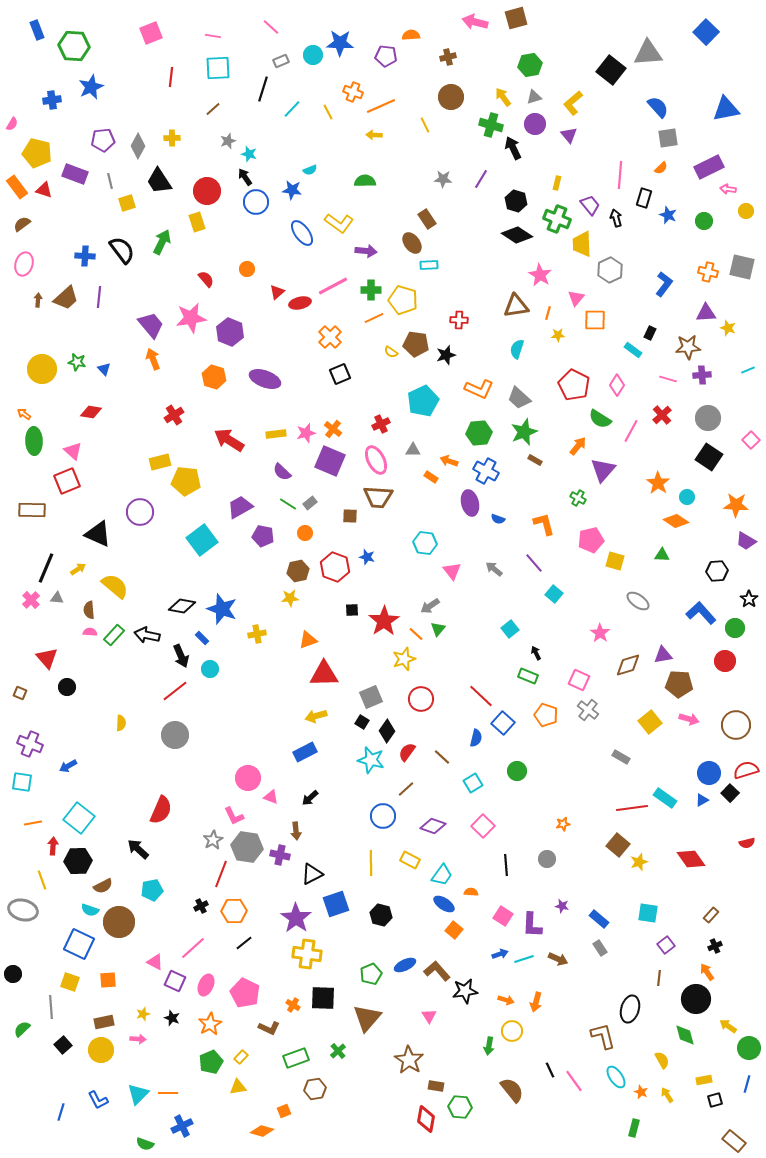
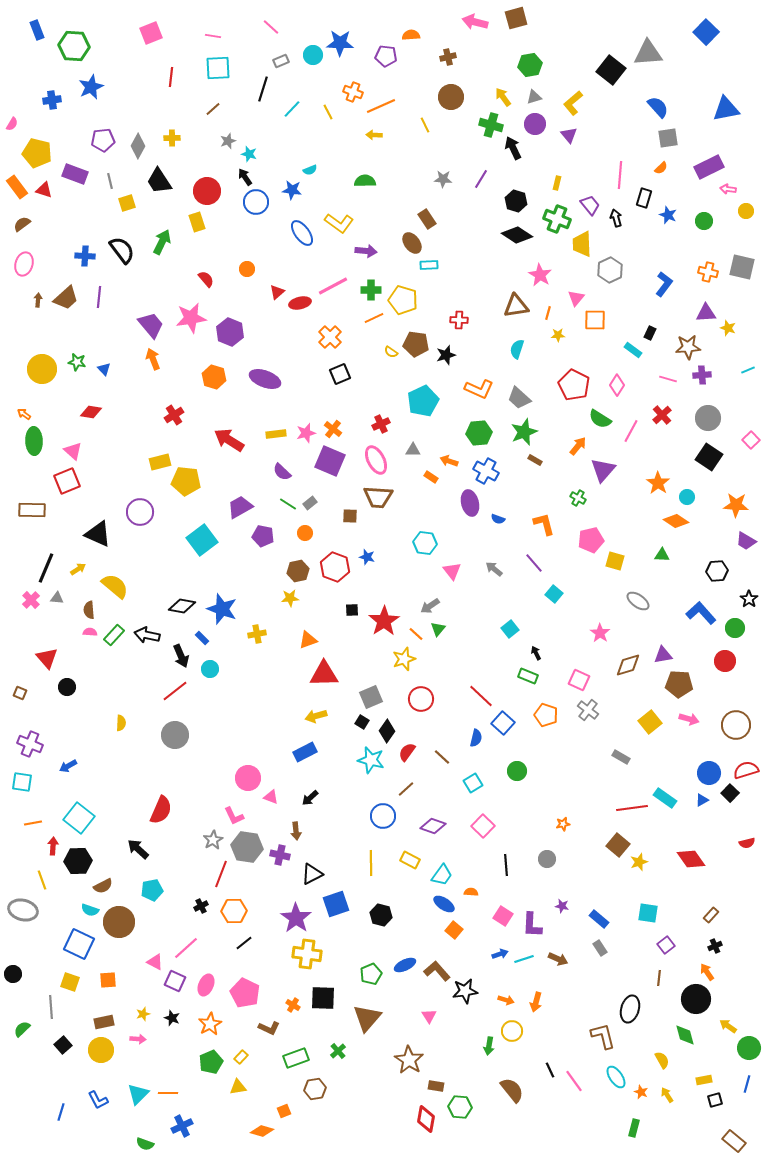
pink line at (193, 948): moved 7 px left
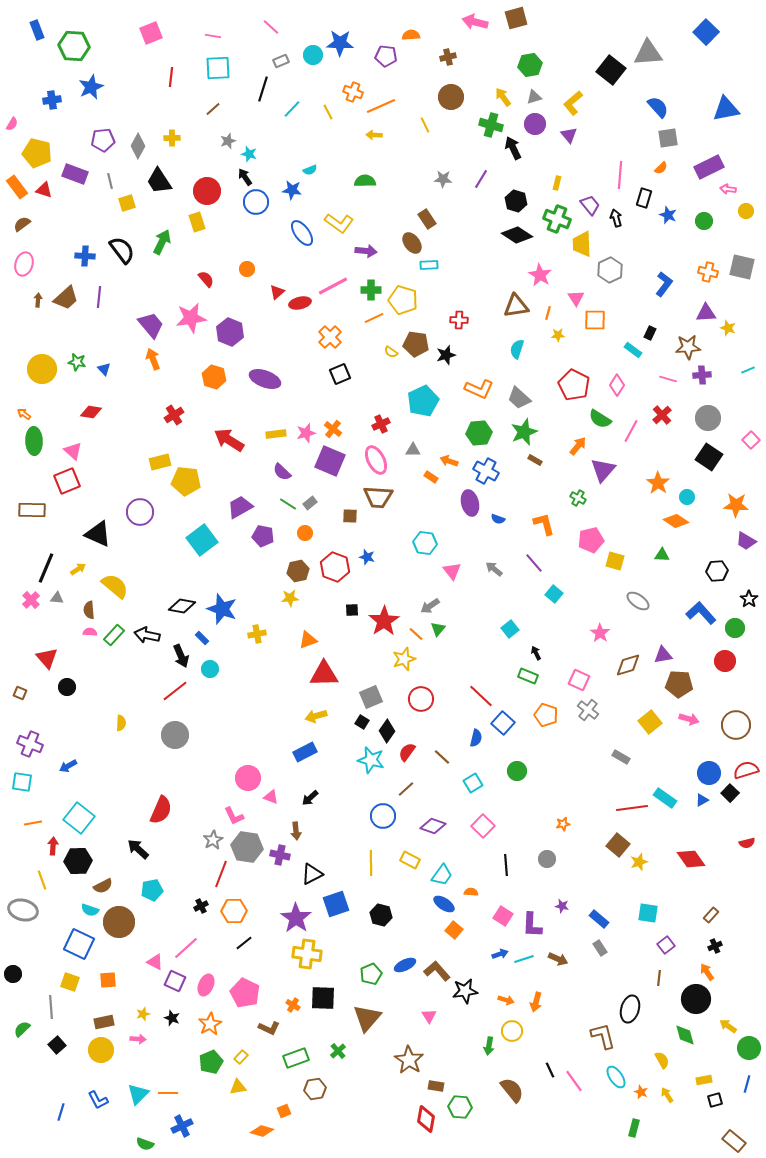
pink triangle at (576, 298): rotated 12 degrees counterclockwise
black square at (63, 1045): moved 6 px left
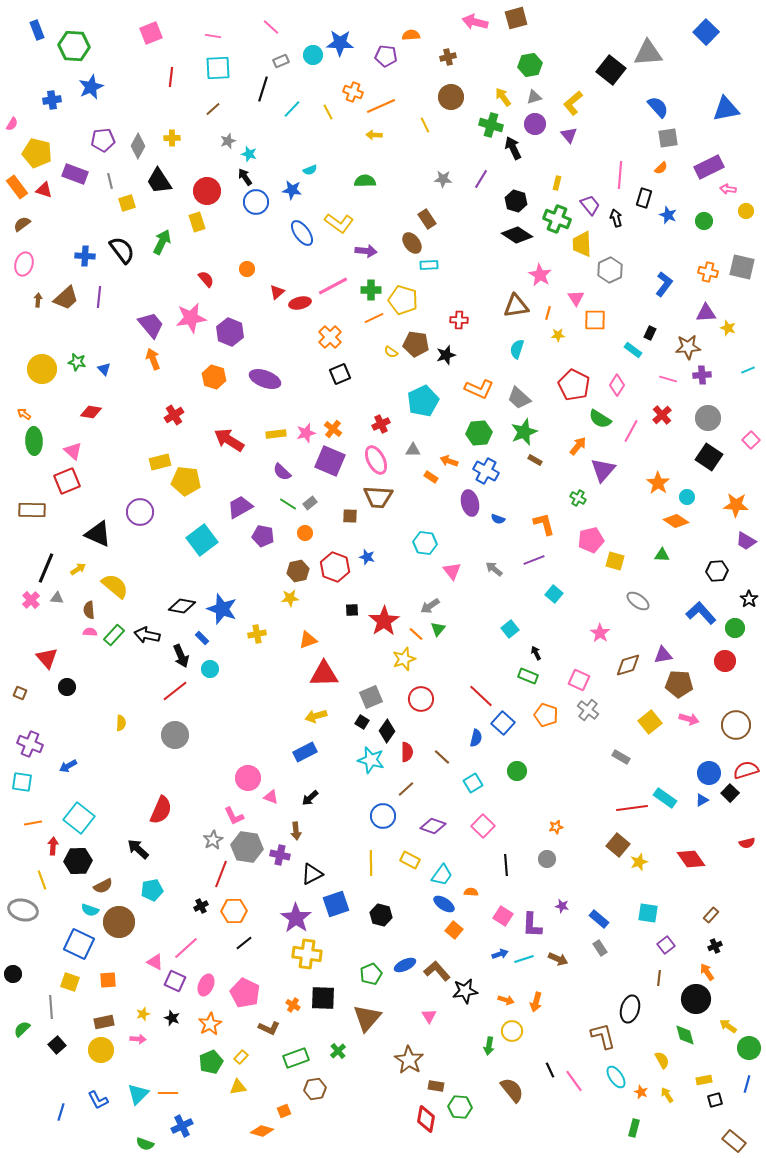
purple line at (534, 563): moved 3 px up; rotated 70 degrees counterclockwise
red semicircle at (407, 752): rotated 144 degrees clockwise
orange star at (563, 824): moved 7 px left, 3 px down
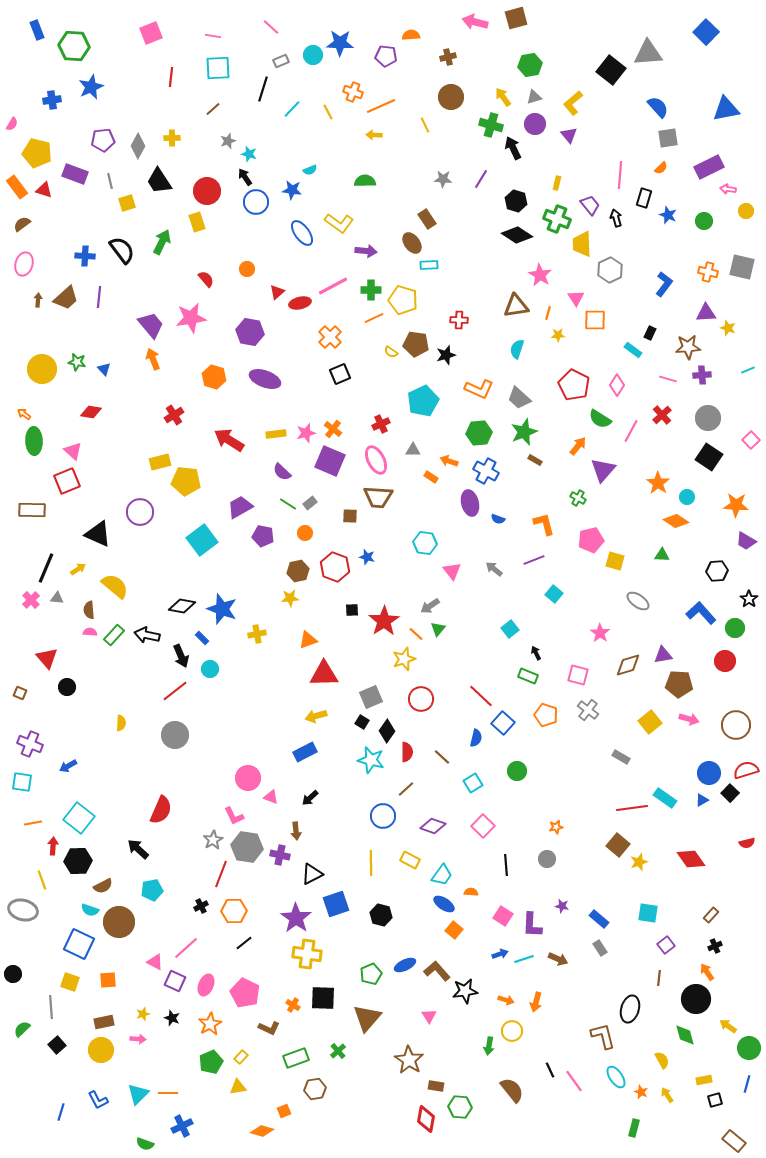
purple hexagon at (230, 332): moved 20 px right; rotated 12 degrees counterclockwise
pink square at (579, 680): moved 1 px left, 5 px up; rotated 10 degrees counterclockwise
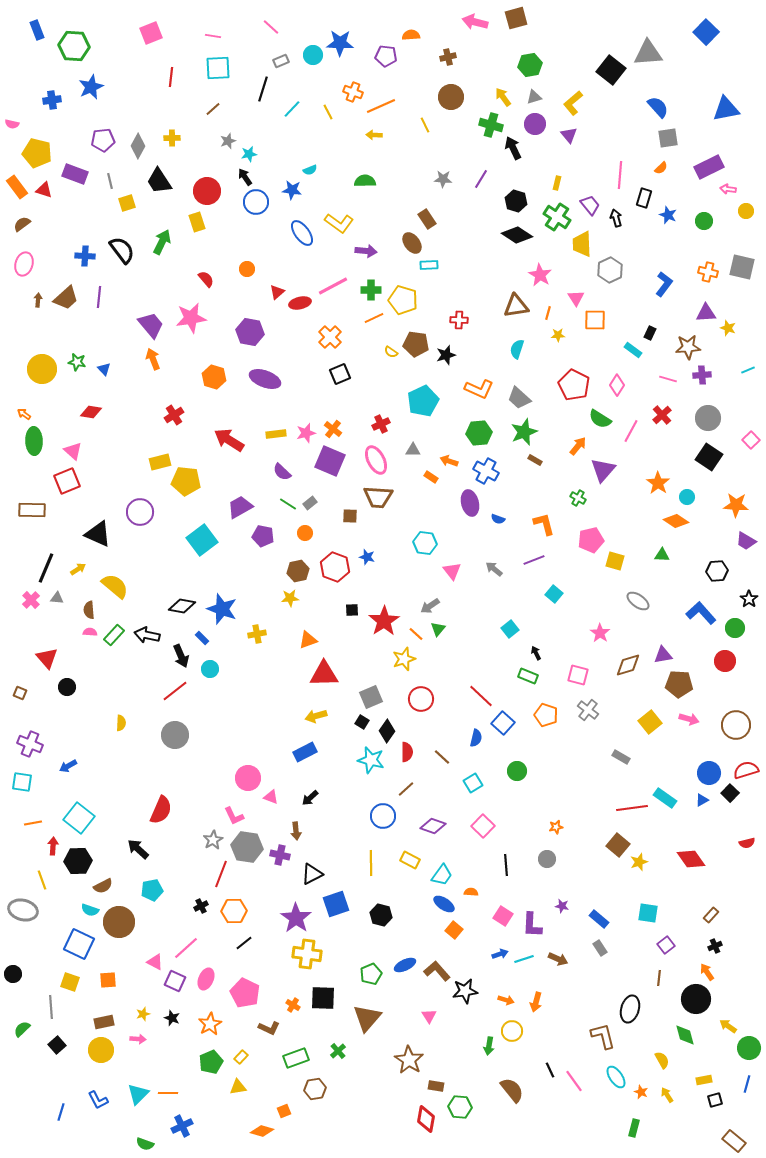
pink semicircle at (12, 124): rotated 72 degrees clockwise
cyan star at (249, 154): rotated 28 degrees counterclockwise
green cross at (557, 219): moved 2 px up; rotated 12 degrees clockwise
pink ellipse at (206, 985): moved 6 px up
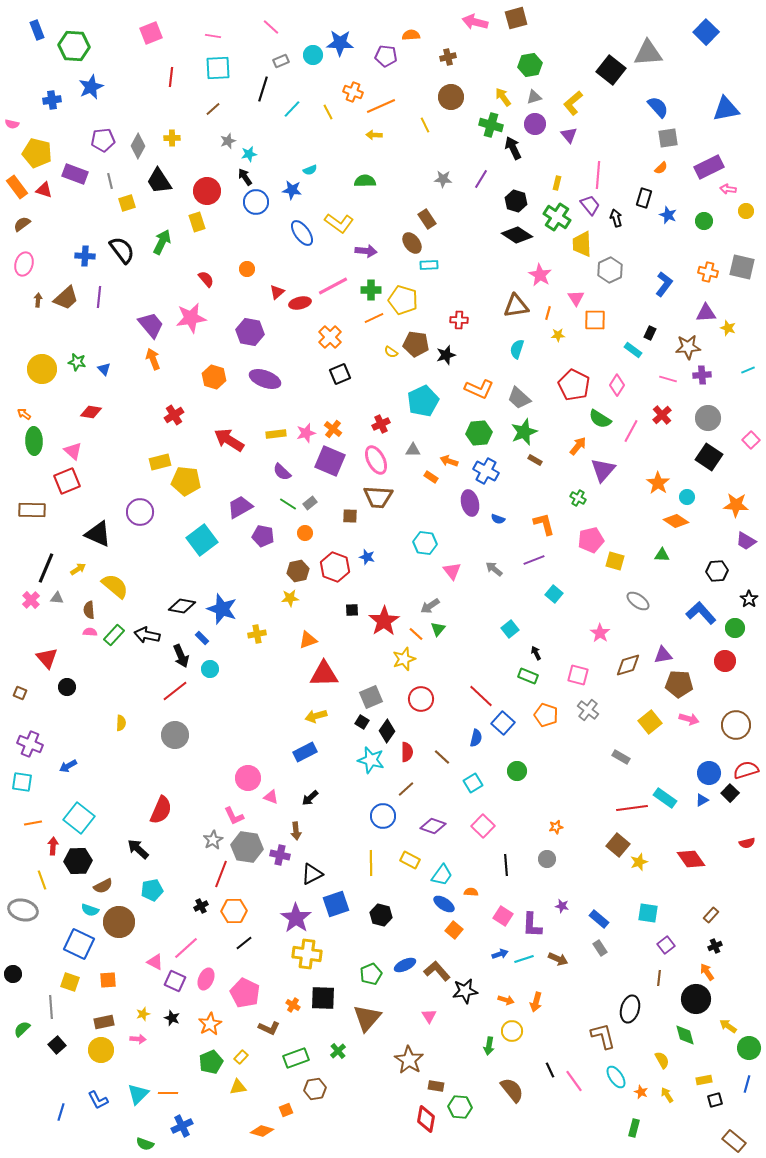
pink line at (620, 175): moved 22 px left
orange square at (284, 1111): moved 2 px right, 1 px up
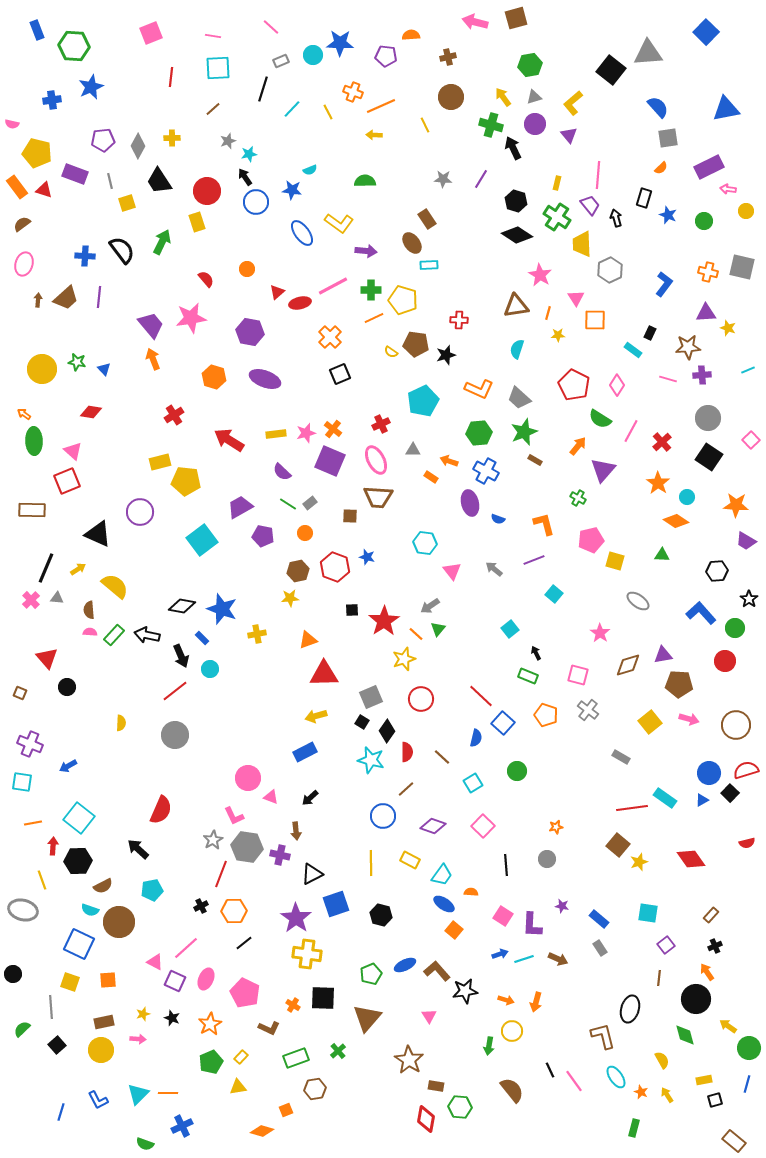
red cross at (662, 415): moved 27 px down
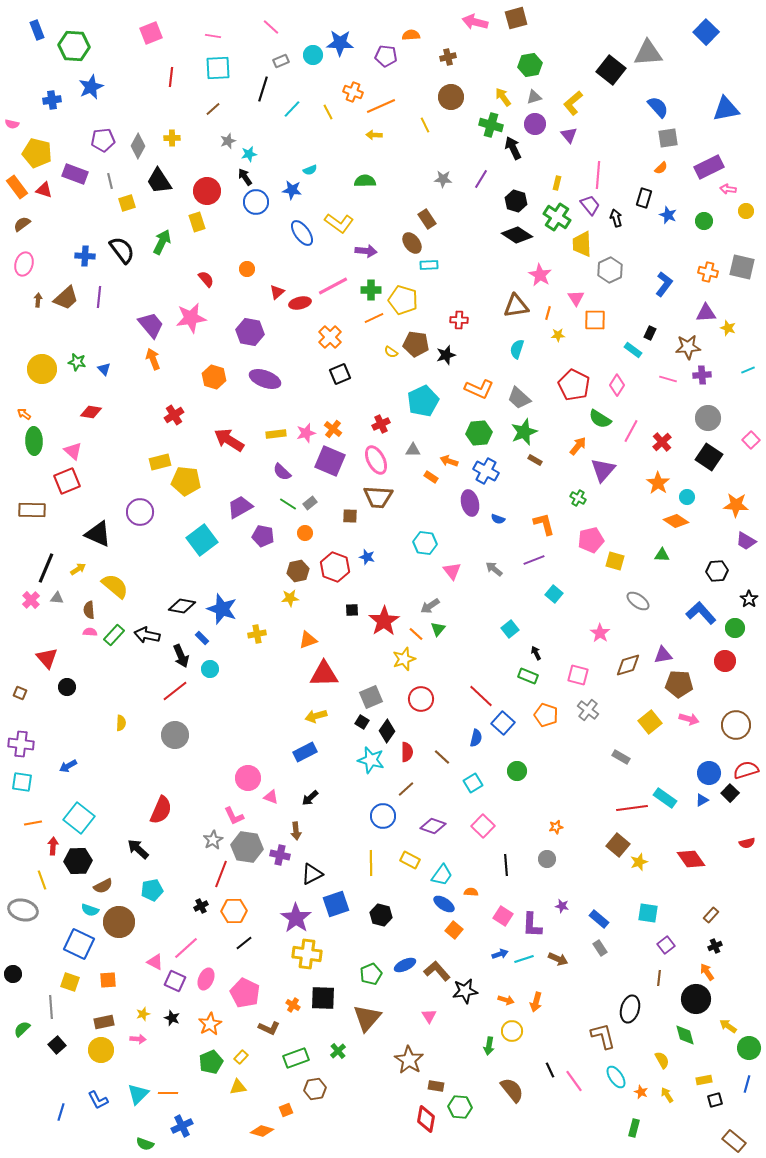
purple cross at (30, 744): moved 9 px left; rotated 15 degrees counterclockwise
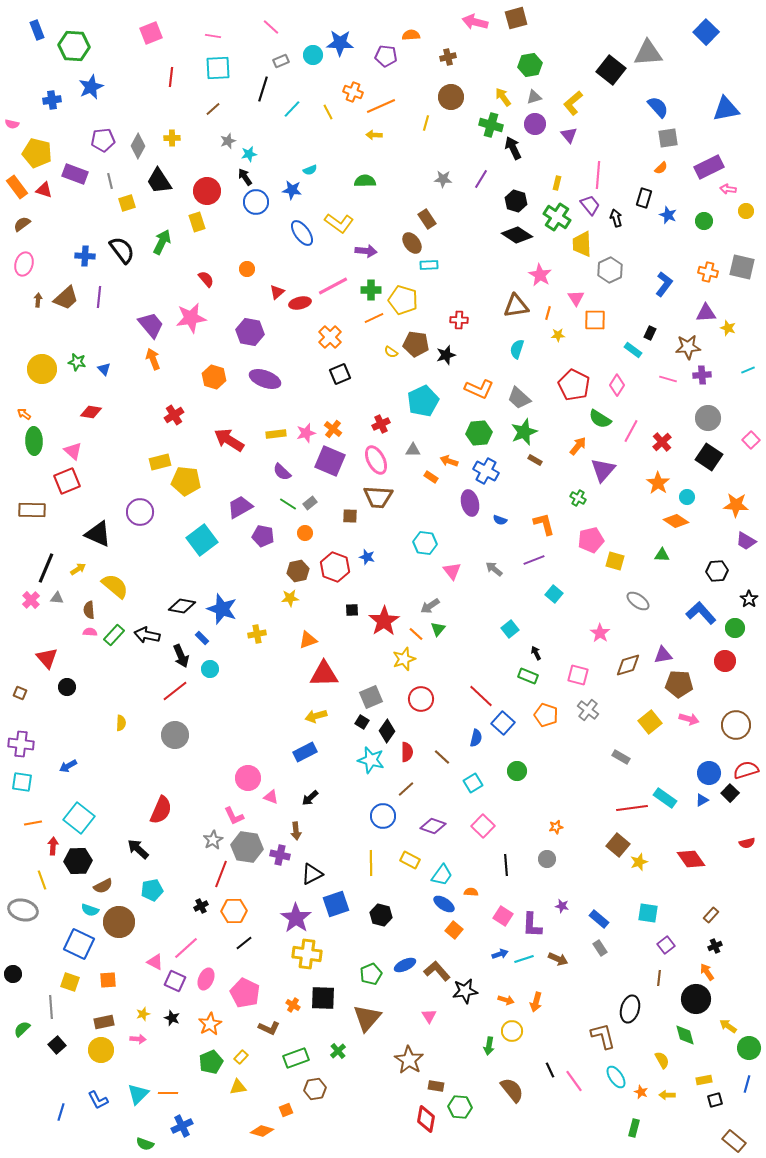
yellow line at (425, 125): moved 1 px right, 2 px up; rotated 42 degrees clockwise
blue semicircle at (498, 519): moved 2 px right, 1 px down
yellow arrow at (667, 1095): rotated 56 degrees counterclockwise
